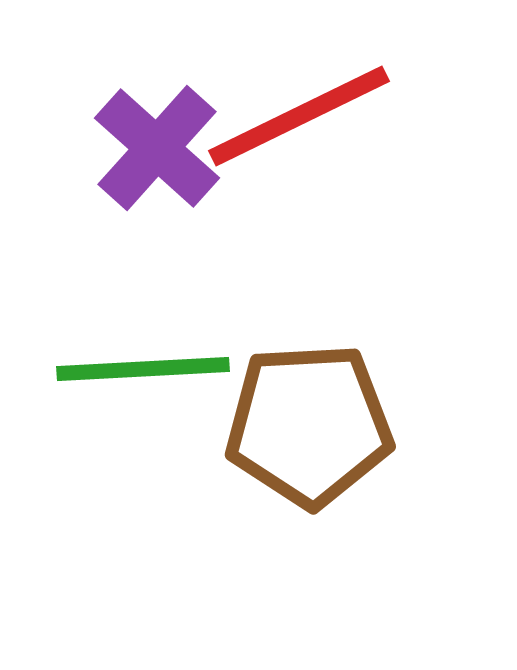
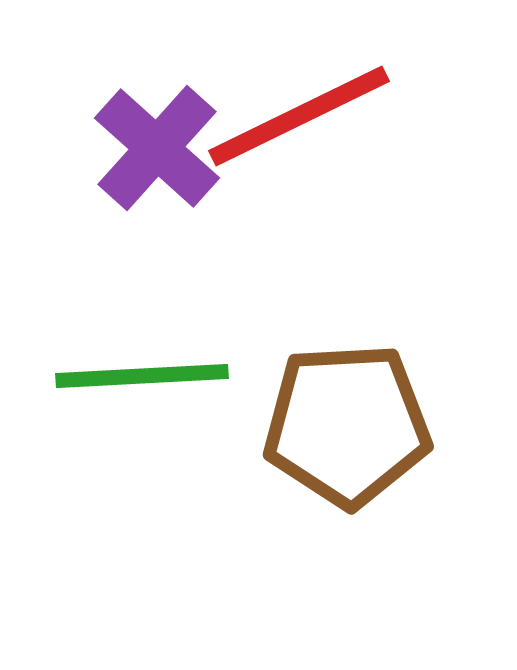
green line: moved 1 px left, 7 px down
brown pentagon: moved 38 px right
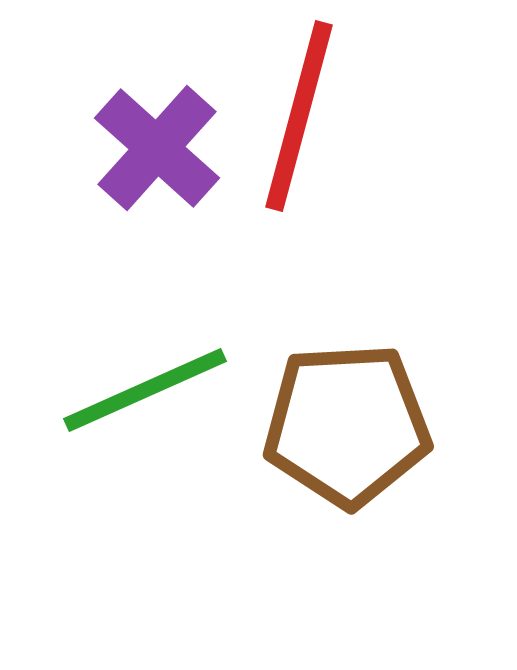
red line: rotated 49 degrees counterclockwise
green line: moved 3 px right, 14 px down; rotated 21 degrees counterclockwise
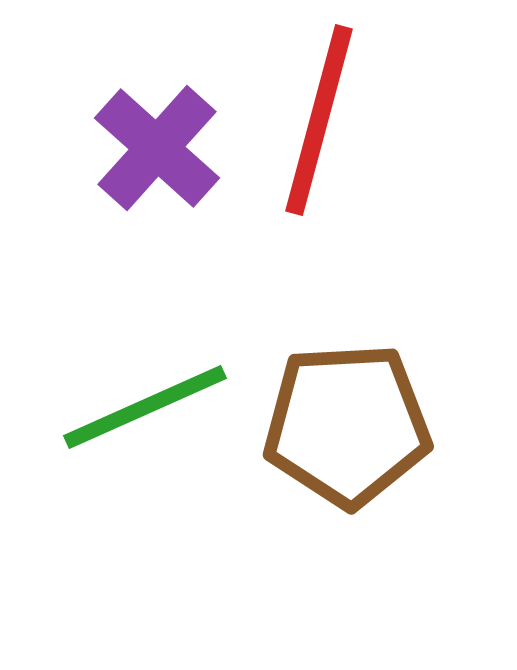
red line: moved 20 px right, 4 px down
green line: moved 17 px down
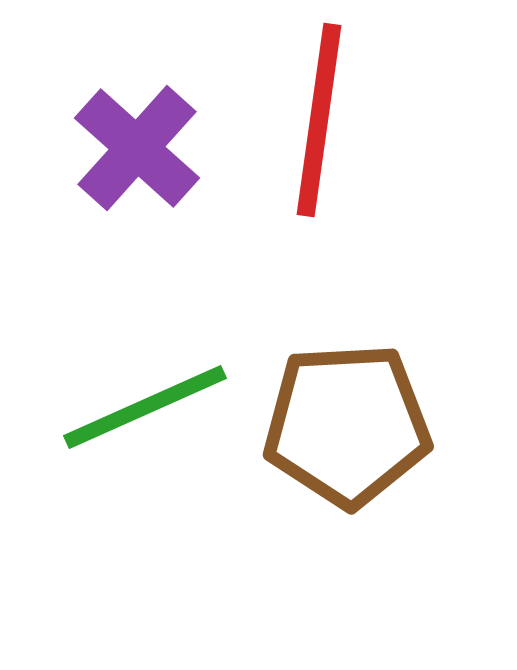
red line: rotated 7 degrees counterclockwise
purple cross: moved 20 px left
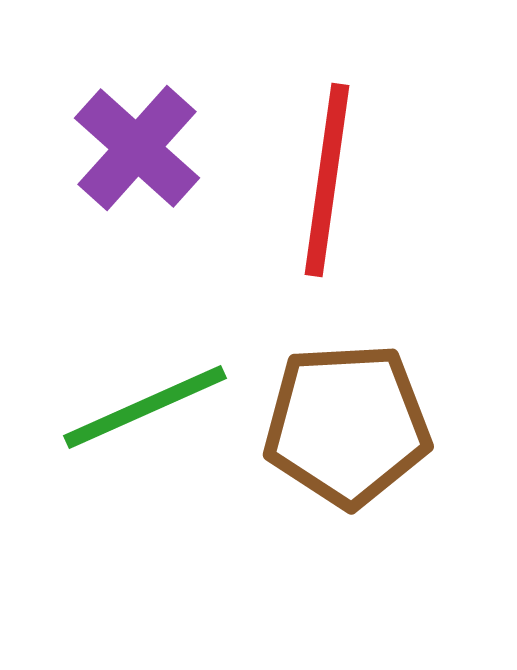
red line: moved 8 px right, 60 px down
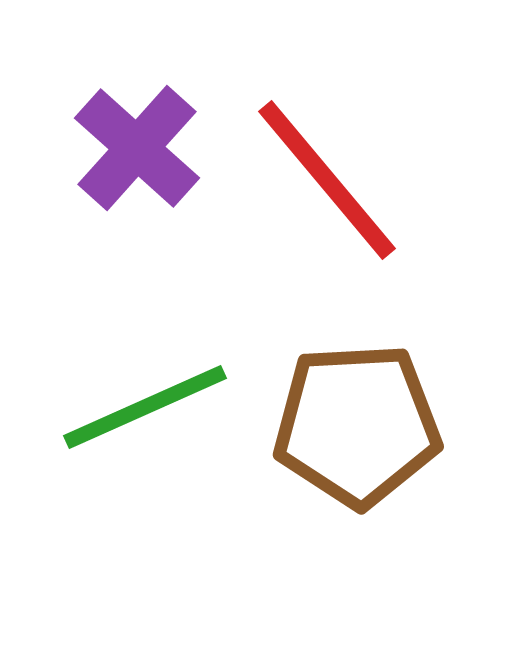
red line: rotated 48 degrees counterclockwise
brown pentagon: moved 10 px right
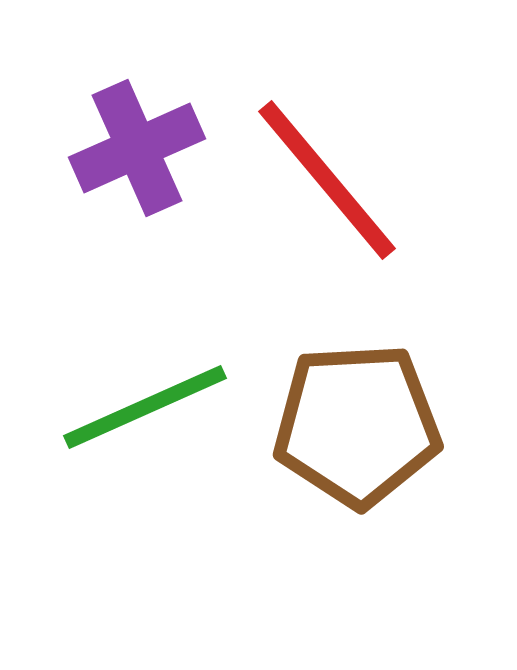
purple cross: rotated 24 degrees clockwise
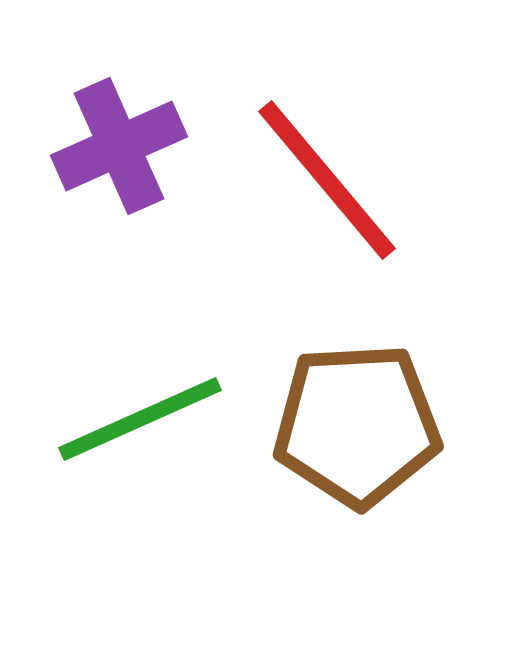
purple cross: moved 18 px left, 2 px up
green line: moved 5 px left, 12 px down
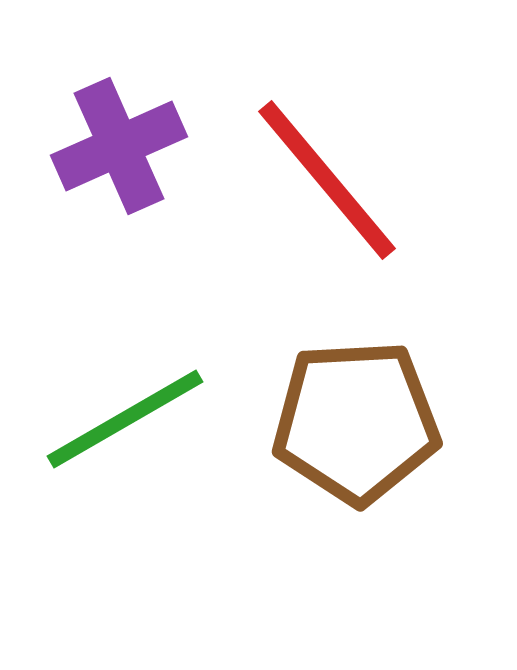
green line: moved 15 px left; rotated 6 degrees counterclockwise
brown pentagon: moved 1 px left, 3 px up
